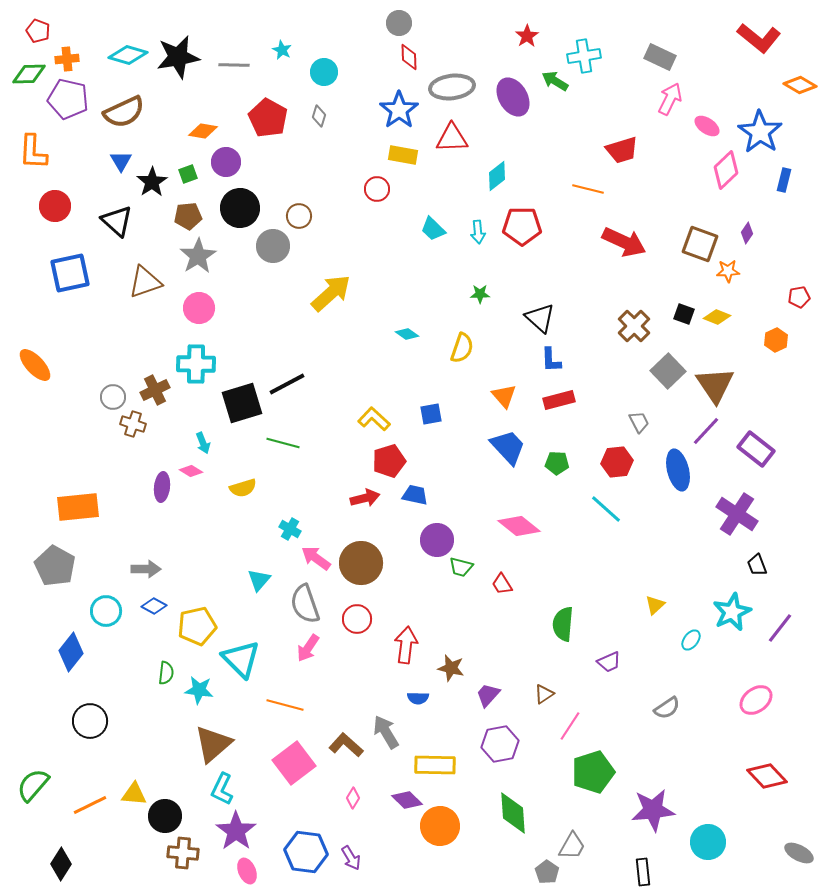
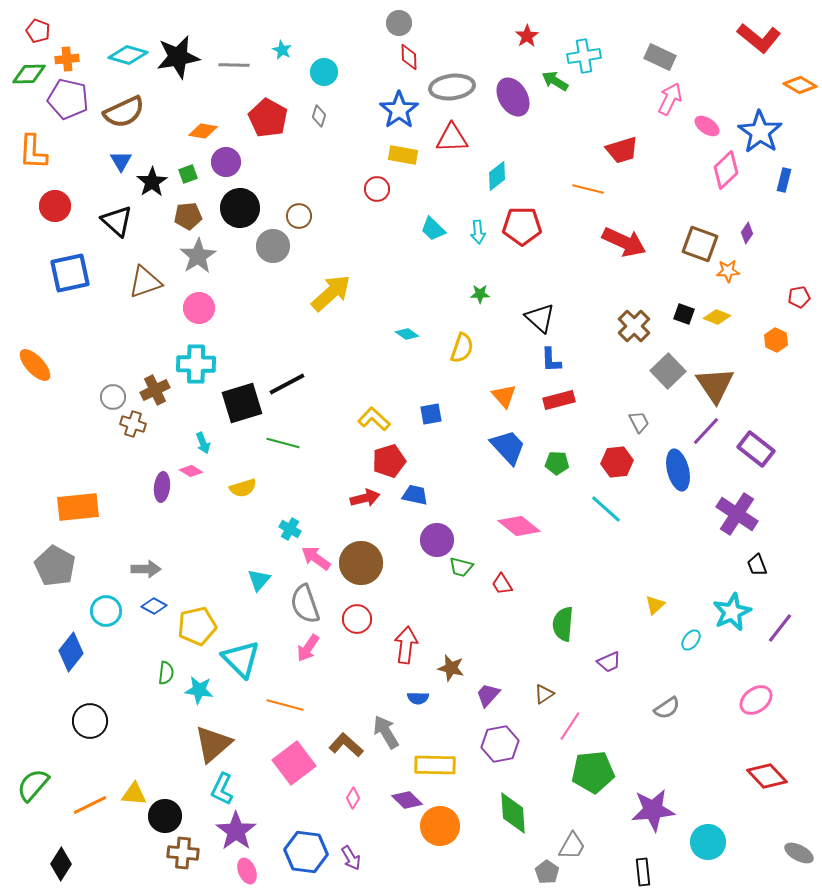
orange hexagon at (776, 340): rotated 10 degrees counterclockwise
green pentagon at (593, 772): rotated 12 degrees clockwise
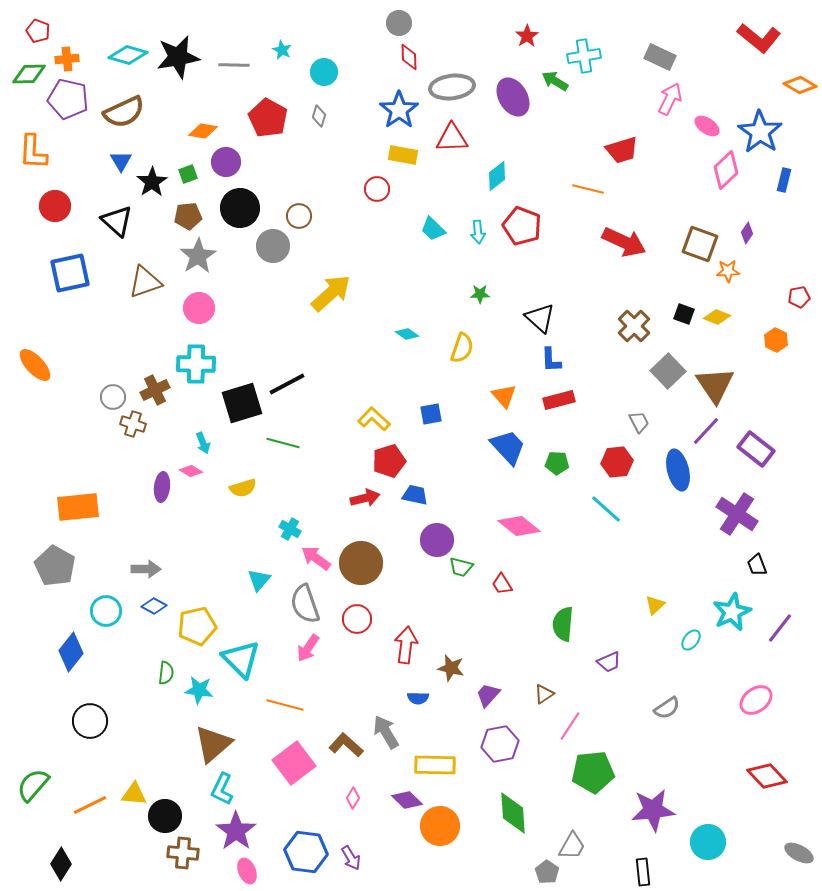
red pentagon at (522, 226): rotated 21 degrees clockwise
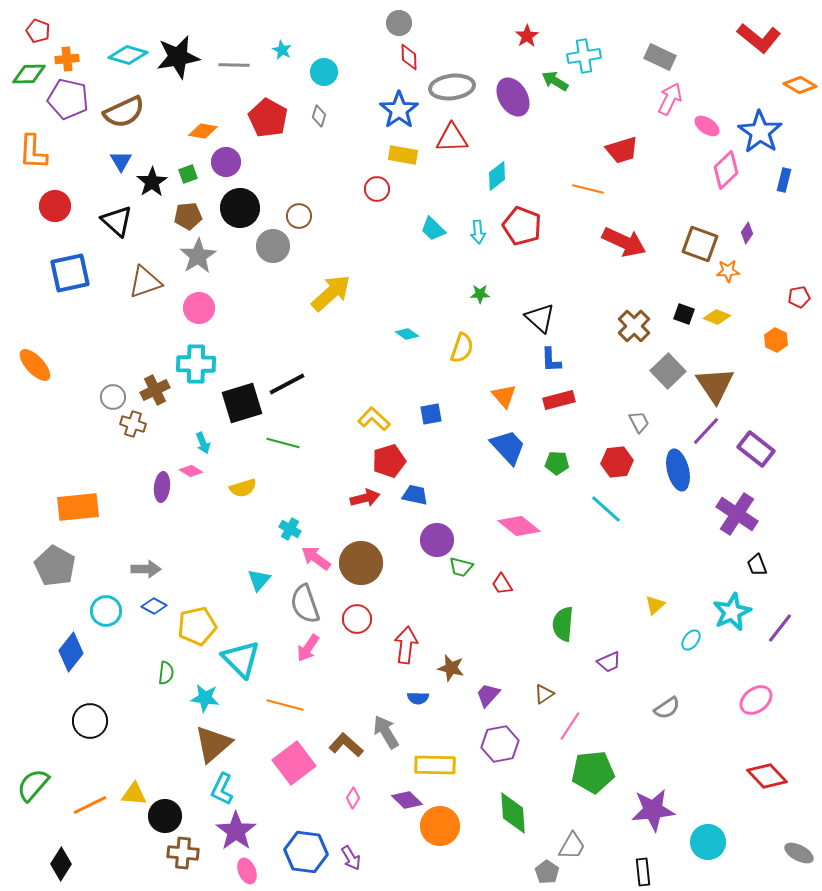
cyan star at (199, 690): moved 6 px right, 8 px down
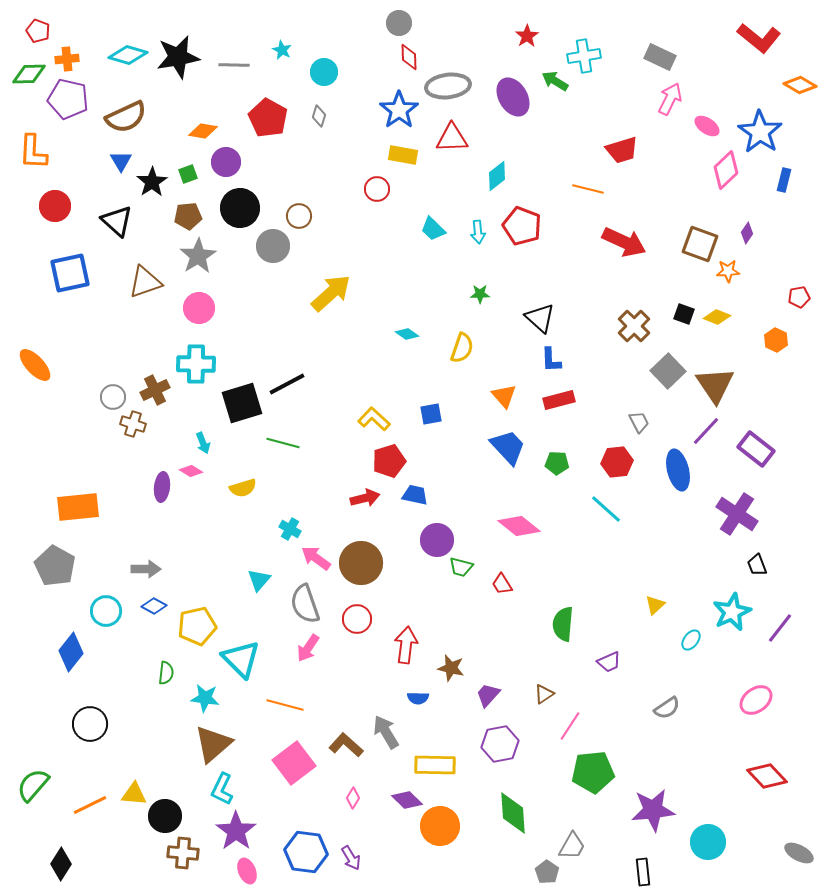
gray ellipse at (452, 87): moved 4 px left, 1 px up
brown semicircle at (124, 112): moved 2 px right, 5 px down
black circle at (90, 721): moved 3 px down
